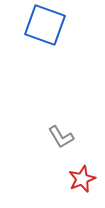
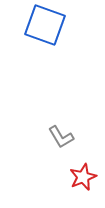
red star: moved 1 px right, 2 px up
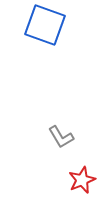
red star: moved 1 px left, 3 px down
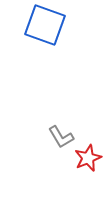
red star: moved 6 px right, 22 px up
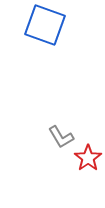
red star: rotated 12 degrees counterclockwise
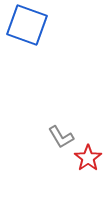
blue square: moved 18 px left
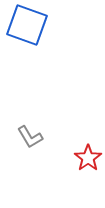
gray L-shape: moved 31 px left
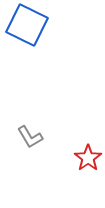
blue square: rotated 6 degrees clockwise
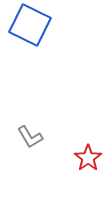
blue square: moved 3 px right
